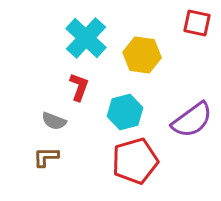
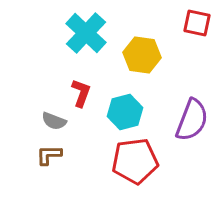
cyan cross: moved 5 px up
red L-shape: moved 2 px right, 6 px down
purple semicircle: rotated 33 degrees counterclockwise
brown L-shape: moved 3 px right, 2 px up
red pentagon: rotated 9 degrees clockwise
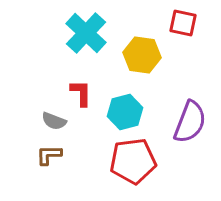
red square: moved 14 px left
red L-shape: rotated 20 degrees counterclockwise
purple semicircle: moved 2 px left, 2 px down
red pentagon: moved 2 px left
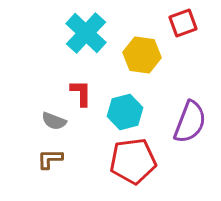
red square: rotated 32 degrees counterclockwise
brown L-shape: moved 1 px right, 4 px down
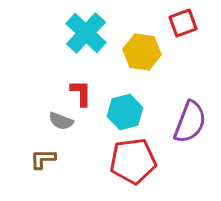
yellow hexagon: moved 3 px up
gray semicircle: moved 7 px right
brown L-shape: moved 7 px left
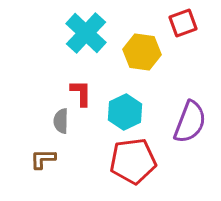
cyan hexagon: rotated 12 degrees counterclockwise
gray semicircle: rotated 70 degrees clockwise
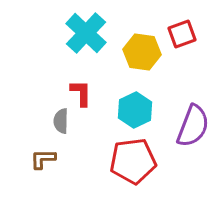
red square: moved 1 px left, 11 px down
cyan hexagon: moved 10 px right, 2 px up
purple semicircle: moved 3 px right, 4 px down
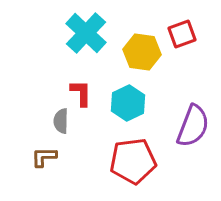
cyan hexagon: moved 7 px left, 7 px up
brown L-shape: moved 1 px right, 2 px up
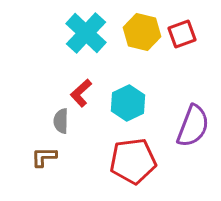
yellow hexagon: moved 20 px up; rotated 6 degrees clockwise
red L-shape: rotated 132 degrees counterclockwise
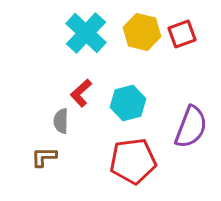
cyan hexagon: rotated 12 degrees clockwise
purple semicircle: moved 2 px left, 1 px down
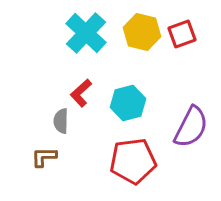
purple semicircle: rotated 6 degrees clockwise
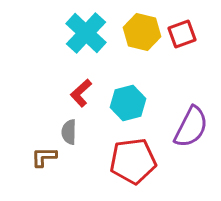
gray semicircle: moved 8 px right, 11 px down
